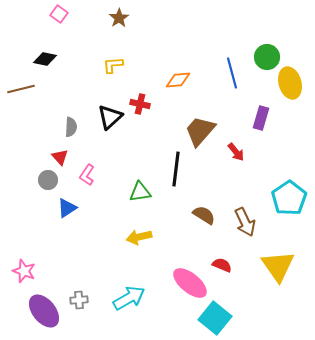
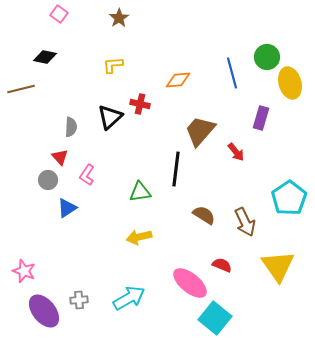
black diamond: moved 2 px up
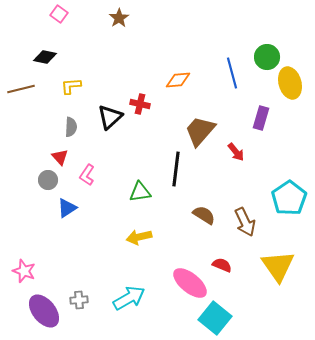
yellow L-shape: moved 42 px left, 21 px down
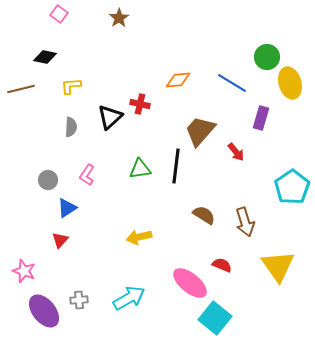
blue line: moved 10 px down; rotated 44 degrees counterclockwise
red triangle: moved 83 px down; rotated 24 degrees clockwise
black line: moved 3 px up
green triangle: moved 23 px up
cyan pentagon: moved 3 px right, 11 px up
brown arrow: rotated 8 degrees clockwise
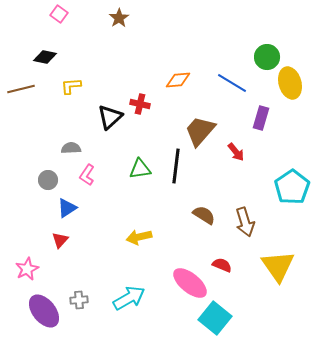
gray semicircle: moved 21 px down; rotated 96 degrees counterclockwise
pink star: moved 3 px right, 2 px up; rotated 25 degrees clockwise
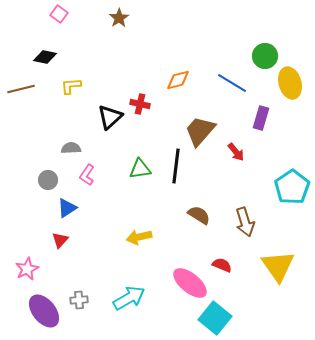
green circle: moved 2 px left, 1 px up
orange diamond: rotated 10 degrees counterclockwise
brown semicircle: moved 5 px left
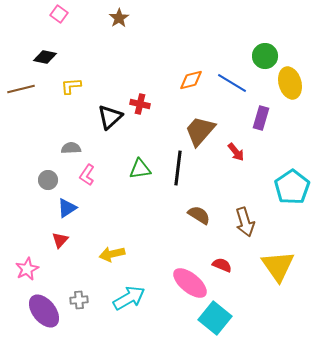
orange diamond: moved 13 px right
black line: moved 2 px right, 2 px down
yellow arrow: moved 27 px left, 17 px down
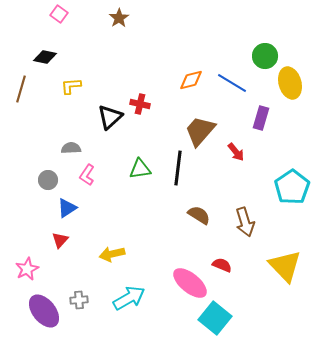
brown line: rotated 60 degrees counterclockwise
yellow triangle: moved 7 px right; rotated 9 degrees counterclockwise
